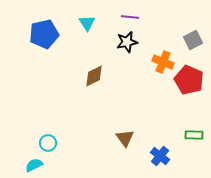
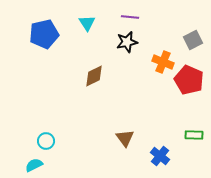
cyan circle: moved 2 px left, 2 px up
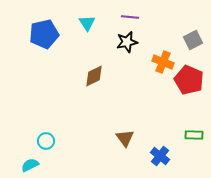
cyan semicircle: moved 4 px left
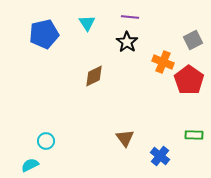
black star: rotated 25 degrees counterclockwise
red pentagon: rotated 12 degrees clockwise
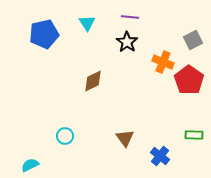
brown diamond: moved 1 px left, 5 px down
cyan circle: moved 19 px right, 5 px up
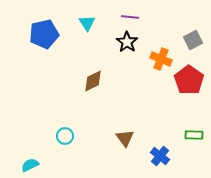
orange cross: moved 2 px left, 3 px up
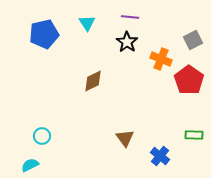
cyan circle: moved 23 px left
